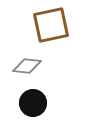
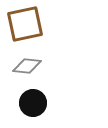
brown square: moved 26 px left, 1 px up
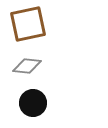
brown square: moved 3 px right
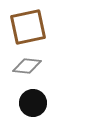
brown square: moved 3 px down
